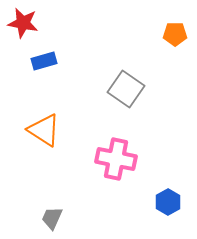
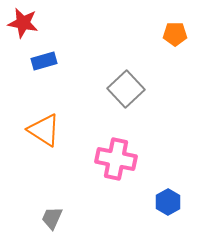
gray square: rotated 12 degrees clockwise
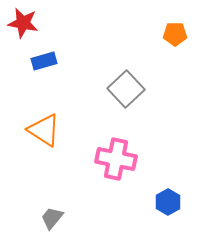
gray trapezoid: rotated 15 degrees clockwise
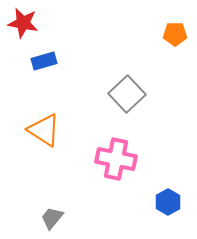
gray square: moved 1 px right, 5 px down
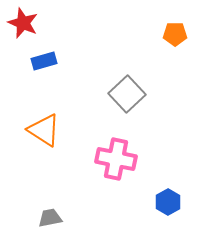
red star: rotated 12 degrees clockwise
gray trapezoid: moved 2 px left; rotated 40 degrees clockwise
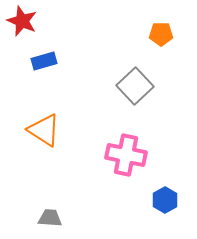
red star: moved 1 px left, 2 px up
orange pentagon: moved 14 px left
gray square: moved 8 px right, 8 px up
pink cross: moved 10 px right, 4 px up
blue hexagon: moved 3 px left, 2 px up
gray trapezoid: rotated 15 degrees clockwise
